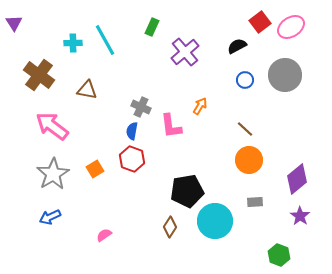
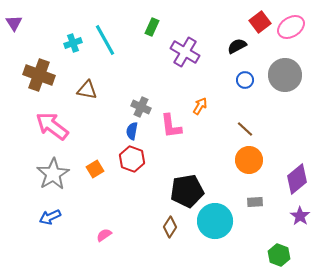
cyan cross: rotated 18 degrees counterclockwise
purple cross: rotated 20 degrees counterclockwise
brown cross: rotated 16 degrees counterclockwise
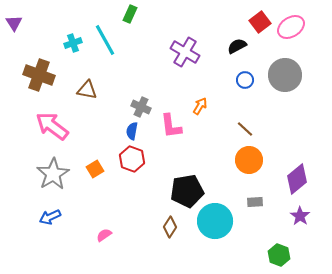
green rectangle: moved 22 px left, 13 px up
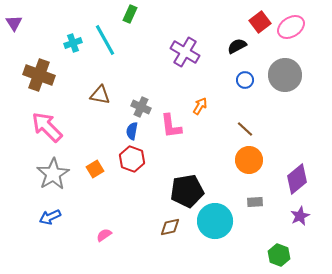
brown triangle: moved 13 px right, 5 px down
pink arrow: moved 5 px left, 1 px down; rotated 8 degrees clockwise
purple star: rotated 12 degrees clockwise
brown diamond: rotated 45 degrees clockwise
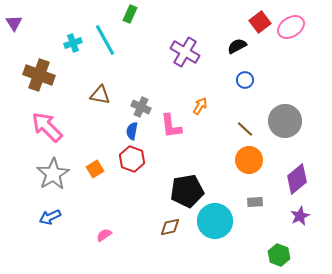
gray circle: moved 46 px down
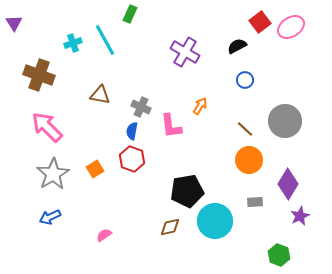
purple diamond: moved 9 px left, 5 px down; rotated 20 degrees counterclockwise
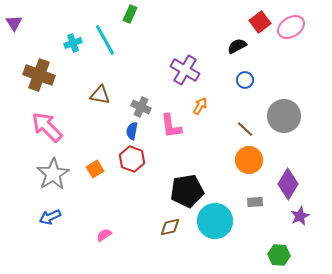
purple cross: moved 18 px down
gray circle: moved 1 px left, 5 px up
green hexagon: rotated 15 degrees counterclockwise
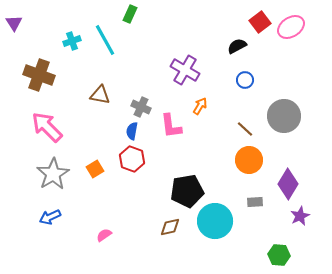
cyan cross: moved 1 px left, 2 px up
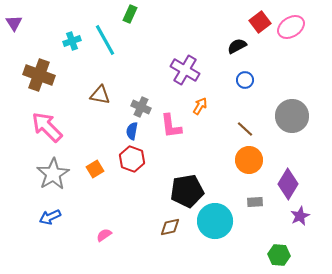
gray circle: moved 8 px right
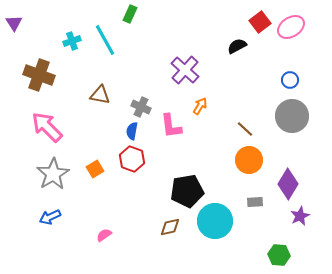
purple cross: rotated 12 degrees clockwise
blue circle: moved 45 px right
